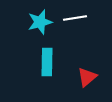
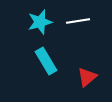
white line: moved 3 px right, 3 px down
cyan rectangle: moved 1 px left, 1 px up; rotated 32 degrees counterclockwise
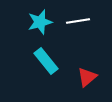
cyan rectangle: rotated 8 degrees counterclockwise
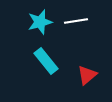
white line: moved 2 px left
red triangle: moved 2 px up
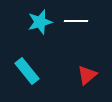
white line: rotated 10 degrees clockwise
cyan rectangle: moved 19 px left, 10 px down
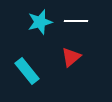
red triangle: moved 16 px left, 18 px up
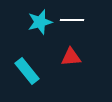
white line: moved 4 px left, 1 px up
red triangle: rotated 35 degrees clockwise
